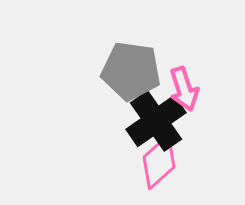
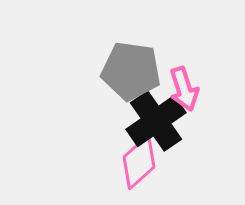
pink diamond: moved 20 px left
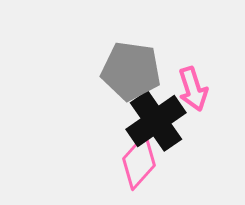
pink arrow: moved 9 px right
pink diamond: rotated 6 degrees counterclockwise
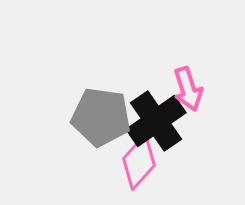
gray pentagon: moved 30 px left, 46 px down
pink arrow: moved 5 px left
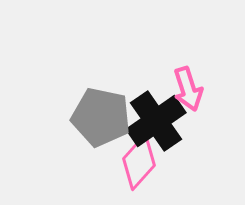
gray pentagon: rotated 4 degrees clockwise
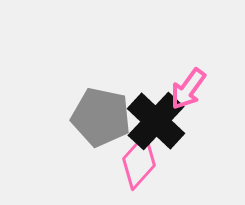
pink arrow: rotated 54 degrees clockwise
black cross: rotated 12 degrees counterclockwise
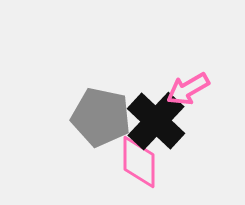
pink arrow: rotated 24 degrees clockwise
pink diamond: rotated 42 degrees counterclockwise
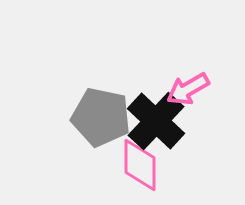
pink diamond: moved 1 px right, 3 px down
